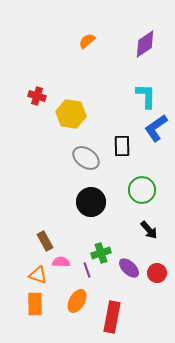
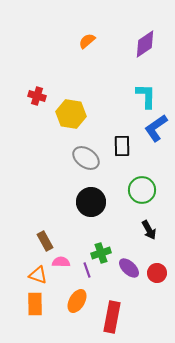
black arrow: rotated 12 degrees clockwise
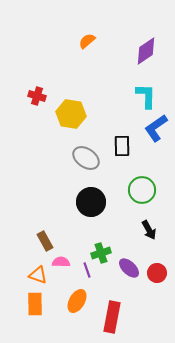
purple diamond: moved 1 px right, 7 px down
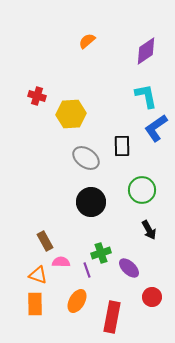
cyan L-shape: rotated 12 degrees counterclockwise
yellow hexagon: rotated 12 degrees counterclockwise
red circle: moved 5 px left, 24 px down
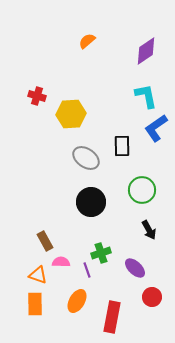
purple ellipse: moved 6 px right
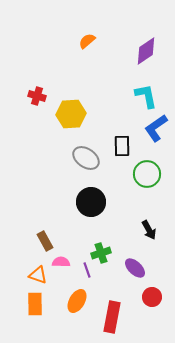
green circle: moved 5 px right, 16 px up
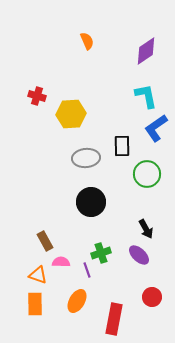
orange semicircle: rotated 108 degrees clockwise
gray ellipse: rotated 40 degrees counterclockwise
black arrow: moved 3 px left, 1 px up
purple ellipse: moved 4 px right, 13 px up
red rectangle: moved 2 px right, 2 px down
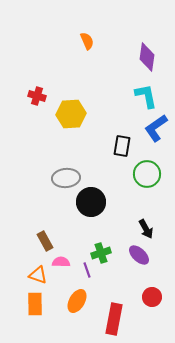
purple diamond: moved 1 px right, 6 px down; rotated 48 degrees counterclockwise
black rectangle: rotated 10 degrees clockwise
gray ellipse: moved 20 px left, 20 px down
